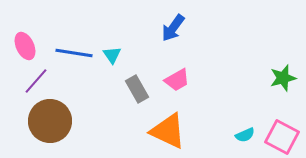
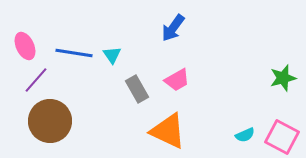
purple line: moved 1 px up
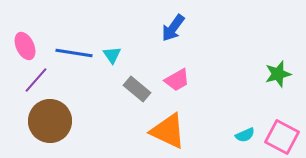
green star: moved 5 px left, 4 px up
gray rectangle: rotated 20 degrees counterclockwise
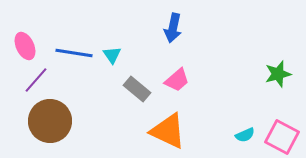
blue arrow: rotated 24 degrees counterclockwise
pink trapezoid: rotated 12 degrees counterclockwise
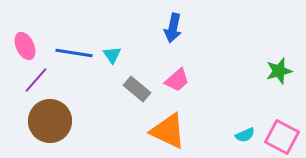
green star: moved 1 px right, 3 px up
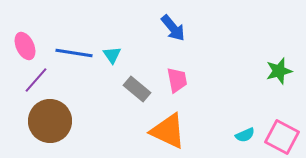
blue arrow: rotated 52 degrees counterclockwise
pink trapezoid: rotated 60 degrees counterclockwise
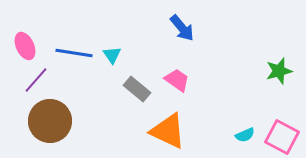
blue arrow: moved 9 px right
pink trapezoid: rotated 44 degrees counterclockwise
